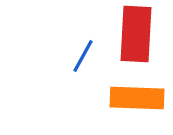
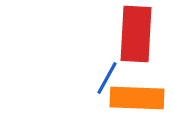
blue line: moved 24 px right, 22 px down
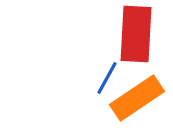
orange rectangle: rotated 36 degrees counterclockwise
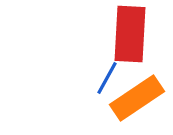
red rectangle: moved 6 px left
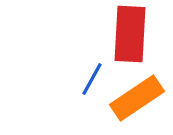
blue line: moved 15 px left, 1 px down
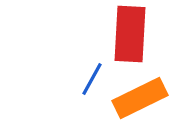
orange rectangle: moved 3 px right; rotated 8 degrees clockwise
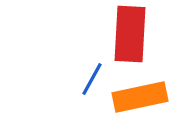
orange rectangle: moved 1 px up; rotated 14 degrees clockwise
